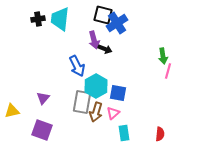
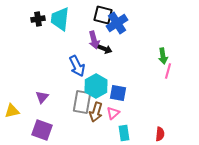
purple triangle: moved 1 px left, 1 px up
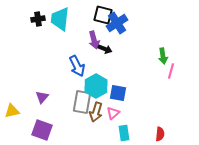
pink line: moved 3 px right
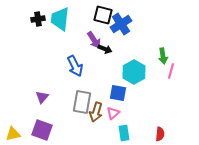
blue cross: moved 4 px right, 1 px down
purple arrow: rotated 18 degrees counterclockwise
blue arrow: moved 2 px left
cyan hexagon: moved 38 px right, 14 px up
yellow triangle: moved 1 px right, 23 px down
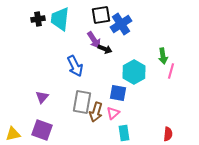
black square: moved 2 px left; rotated 24 degrees counterclockwise
red semicircle: moved 8 px right
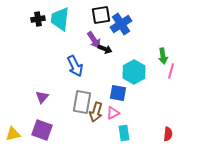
pink triangle: rotated 16 degrees clockwise
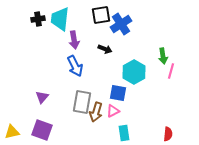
purple arrow: moved 20 px left; rotated 24 degrees clockwise
pink triangle: moved 2 px up
yellow triangle: moved 1 px left, 2 px up
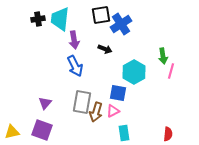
purple triangle: moved 3 px right, 6 px down
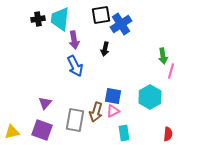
black arrow: rotated 80 degrees clockwise
cyan hexagon: moved 16 px right, 25 px down
blue square: moved 5 px left, 3 px down
gray rectangle: moved 7 px left, 18 px down
